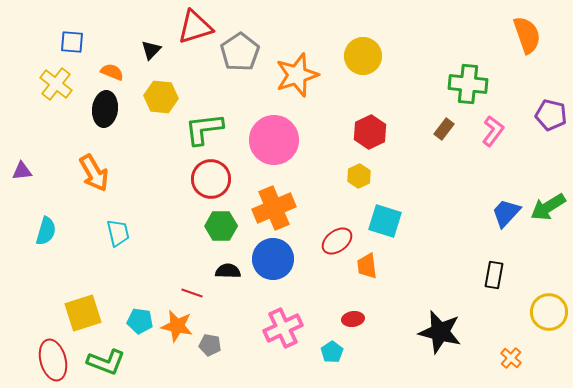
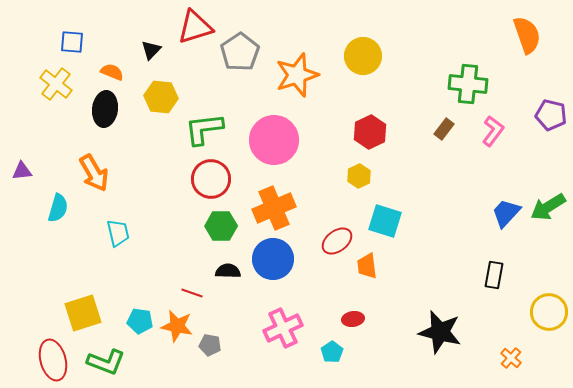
cyan semicircle at (46, 231): moved 12 px right, 23 px up
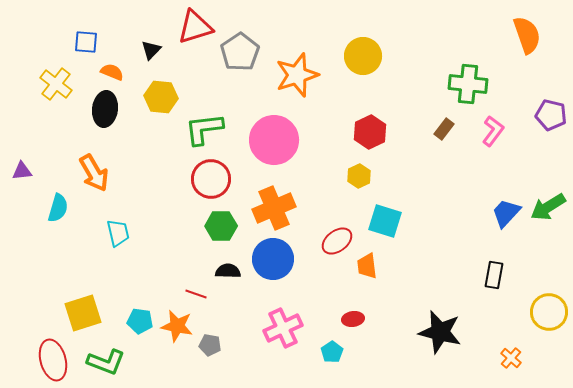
blue square at (72, 42): moved 14 px right
red line at (192, 293): moved 4 px right, 1 px down
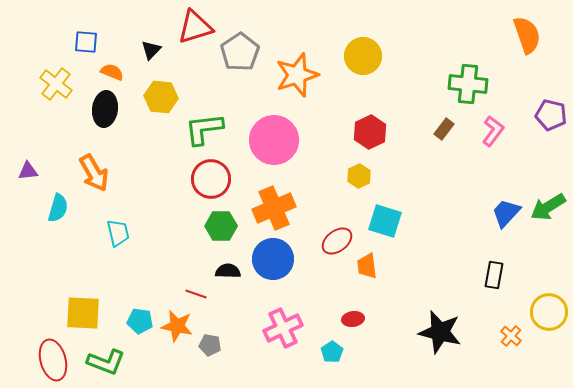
purple triangle at (22, 171): moved 6 px right
yellow square at (83, 313): rotated 21 degrees clockwise
orange cross at (511, 358): moved 22 px up
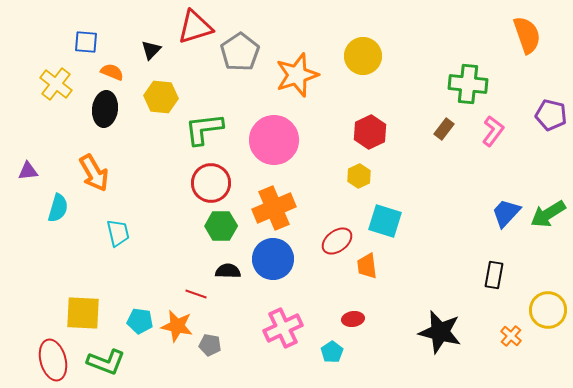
red circle at (211, 179): moved 4 px down
green arrow at (548, 207): moved 7 px down
yellow circle at (549, 312): moved 1 px left, 2 px up
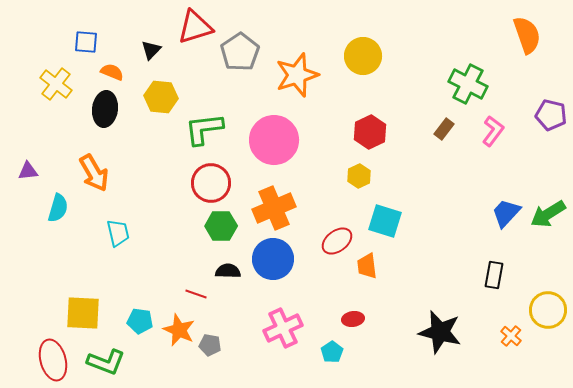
green cross at (468, 84): rotated 21 degrees clockwise
orange star at (177, 326): moved 2 px right, 4 px down; rotated 12 degrees clockwise
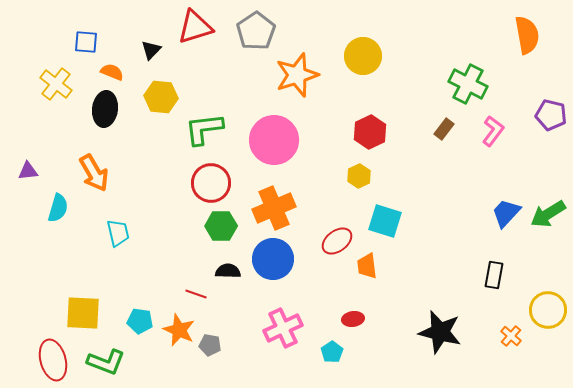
orange semicircle at (527, 35): rotated 9 degrees clockwise
gray pentagon at (240, 52): moved 16 px right, 21 px up
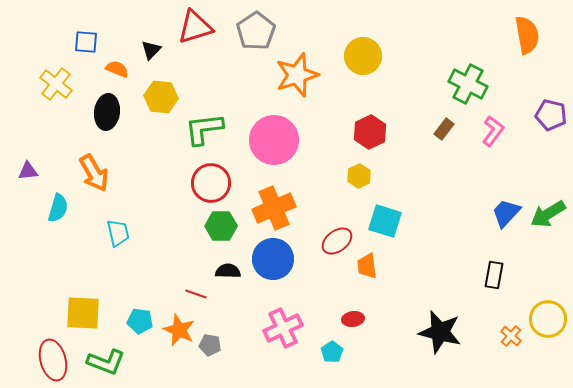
orange semicircle at (112, 72): moved 5 px right, 3 px up
black ellipse at (105, 109): moved 2 px right, 3 px down
yellow circle at (548, 310): moved 9 px down
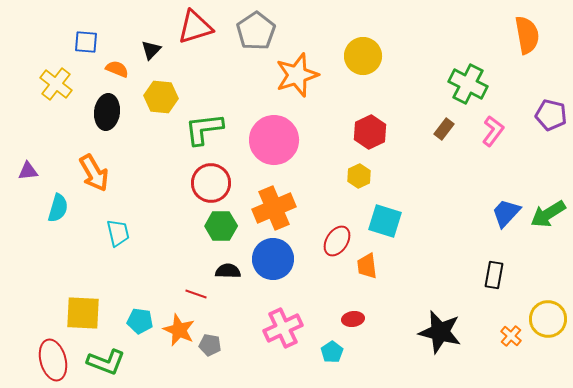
red ellipse at (337, 241): rotated 20 degrees counterclockwise
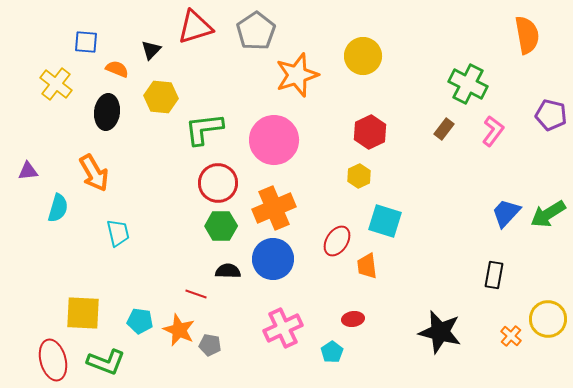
red circle at (211, 183): moved 7 px right
